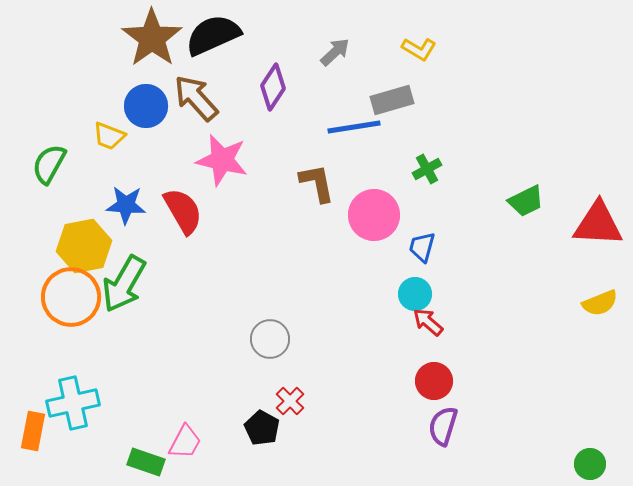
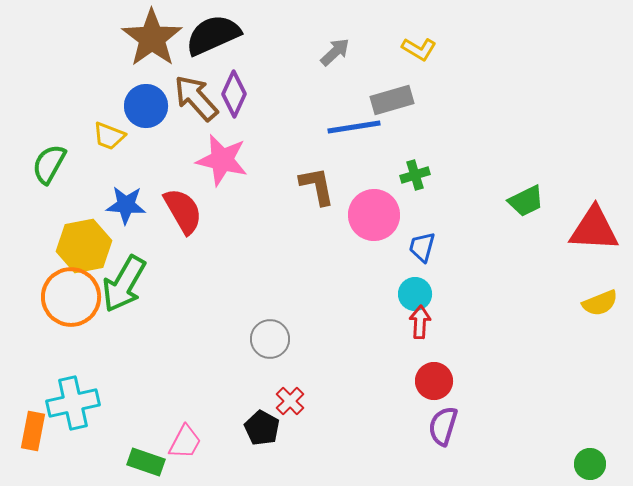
purple diamond: moved 39 px left, 7 px down; rotated 9 degrees counterclockwise
green cross: moved 12 px left, 6 px down; rotated 12 degrees clockwise
brown L-shape: moved 3 px down
red triangle: moved 4 px left, 5 px down
red arrow: moved 8 px left; rotated 52 degrees clockwise
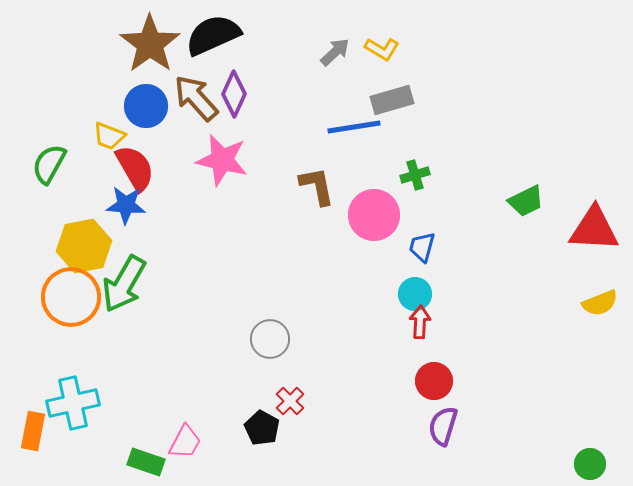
brown star: moved 2 px left, 6 px down
yellow L-shape: moved 37 px left
red semicircle: moved 48 px left, 43 px up
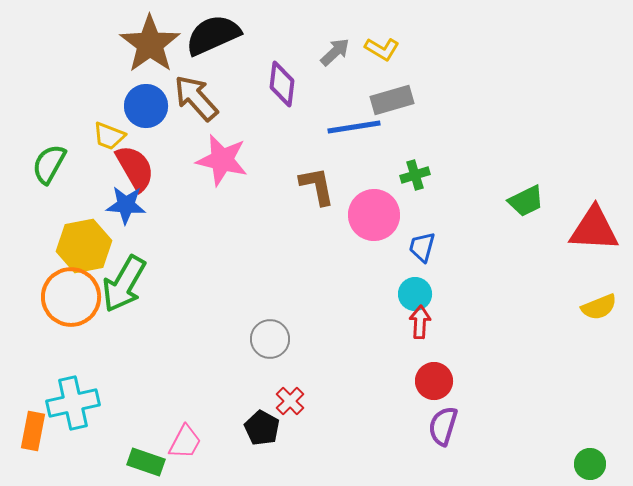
purple diamond: moved 48 px right, 10 px up; rotated 18 degrees counterclockwise
yellow semicircle: moved 1 px left, 4 px down
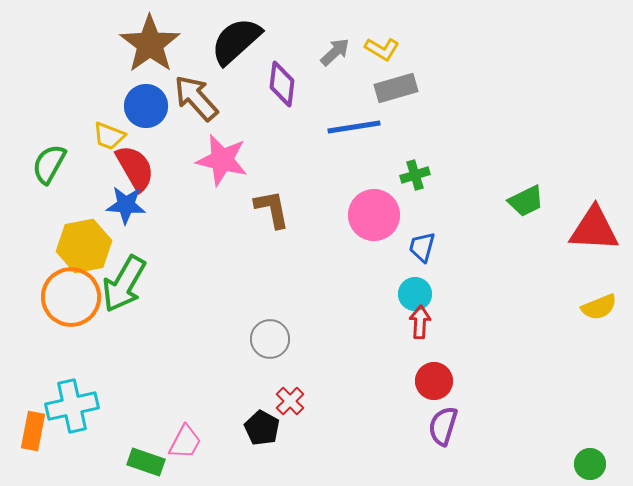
black semicircle: moved 23 px right, 6 px down; rotated 18 degrees counterclockwise
gray rectangle: moved 4 px right, 12 px up
brown L-shape: moved 45 px left, 23 px down
cyan cross: moved 1 px left, 3 px down
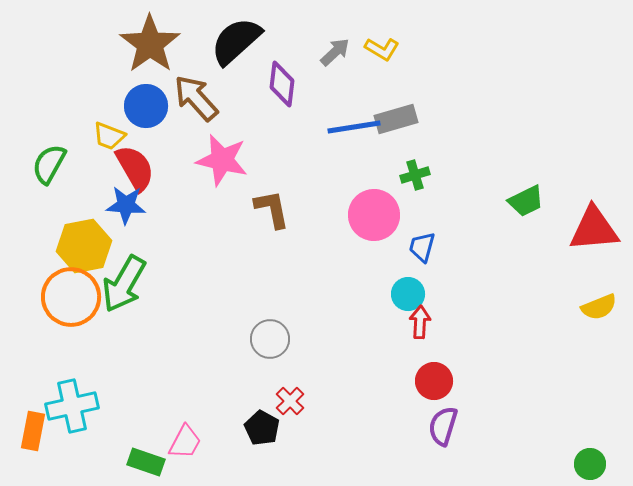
gray rectangle: moved 31 px down
red triangle: rotated 8 degrees counterclockwise
cyan circle: moved 7 px left
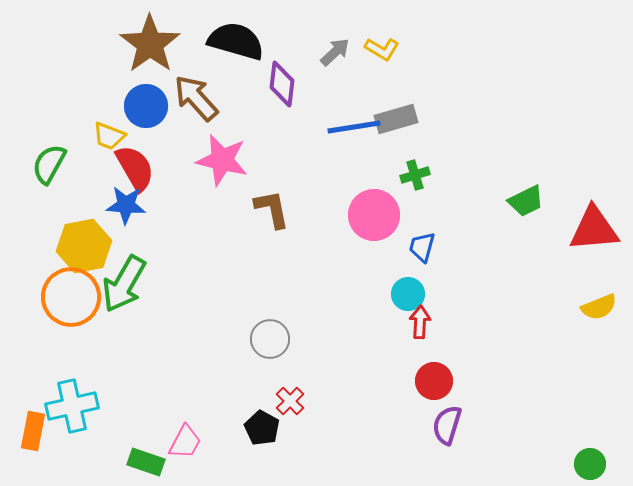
black semicircle: rotated 58 degrees clockwise
purple semicircle: moved 4 px right, 1 px up
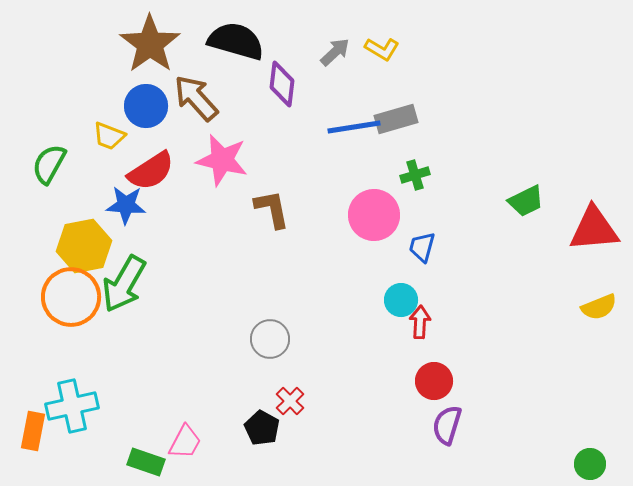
red semicircle: moved 16 px right, 3 px down; rotated 87 degrees clockwise
cyan circle: moved 7 px left, 6 px down
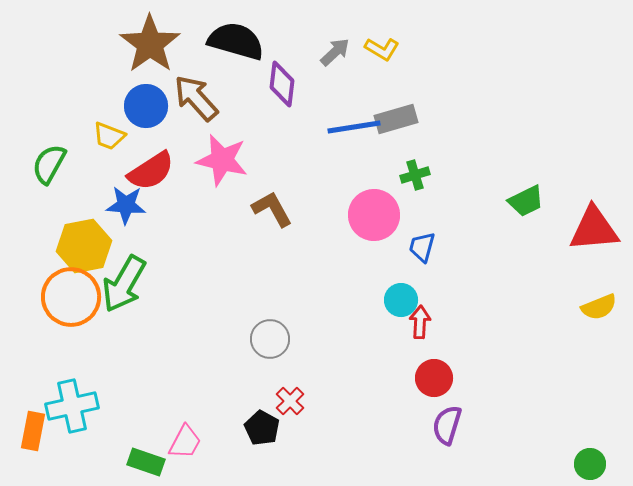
brown L-shape: rotated 18 degrees counterclockwise
red circle: moved 3 px up
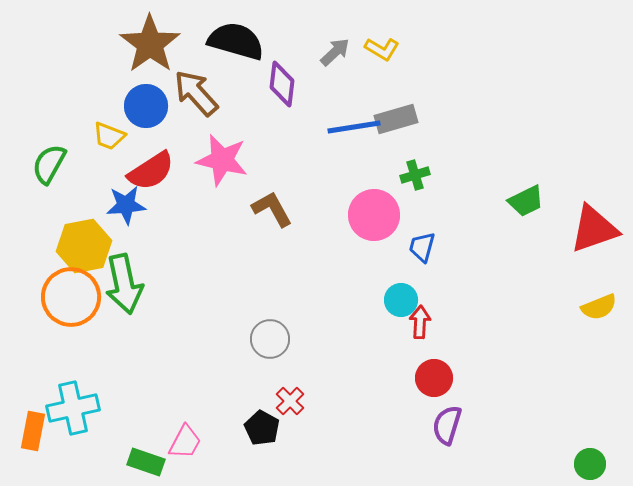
brown arrow: moved 5 px up
blue star: rotated 9 degrees counterclockwise
red triangle: rotated 14 degrees counterclockwise
green arrow: rotated 42 degrees counterclockwise
cyan cross: moved 1 px right, 2 px down
